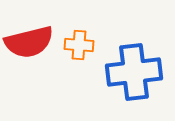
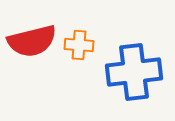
red semicircle: moved 3 px right, 1 px up
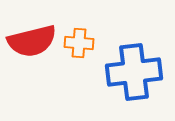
orange cross: moved 2 px up
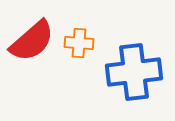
red semicircle: rotated 27 degrees counterclockwise
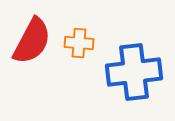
red semicircle: rotated 21 degrees counterclockwise
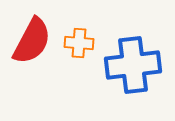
blue cross: moved 1 px left, 7 px up
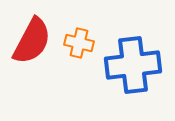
orange cross: rotated 8 degrees clockwise
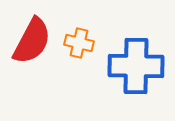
blue cross: moved 3 px right, 1 px down; rotated 8 degrees clockwise
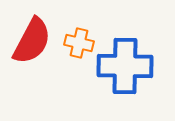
blue cross: moved 11 px left
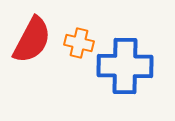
red semicircle: moved 1 px up
